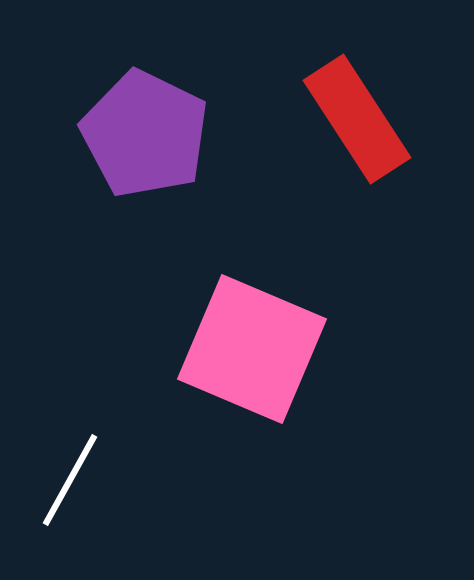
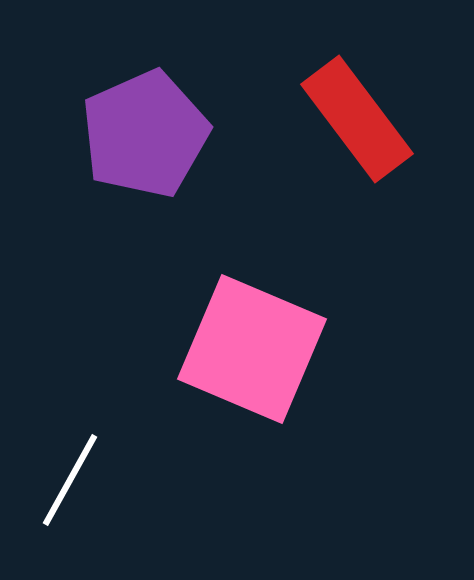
red rectangle: rotated 4 degrees counterclockwise
purple pentagon: rotated 22 degrees clockwise
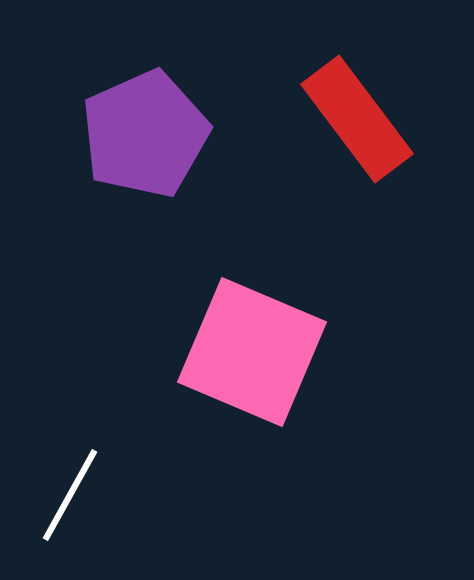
pink square: moved 3 px down
white line: moved 15 px down
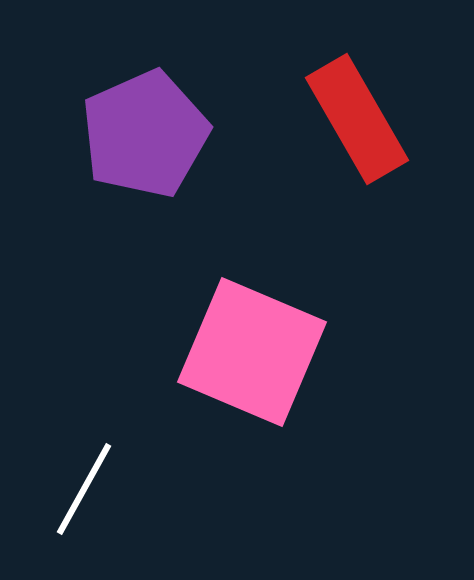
red rectangle: rotated 7 degrees clockwise
white line: moved 14 px right, 6 px up
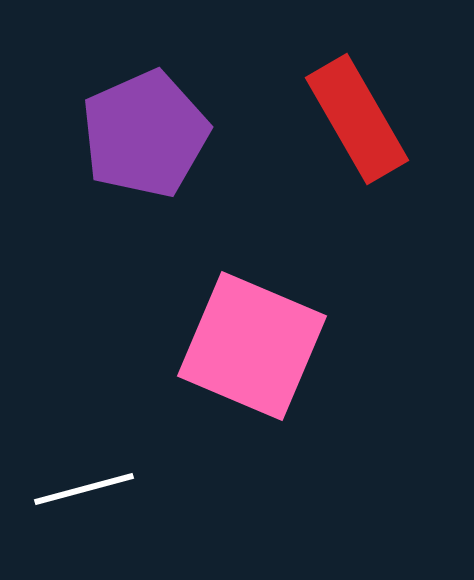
pink square: moved 6 px up
white line: rotated 46 degrees clockwise
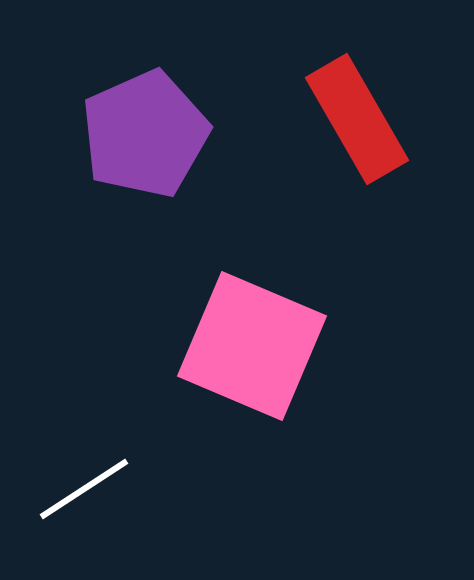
white line: rotated 18 degrees counterclockwise
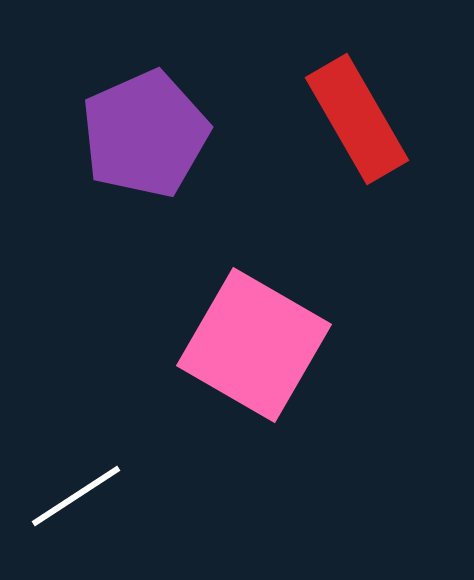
pink square: moved 2 px right, 1 px up; rotated 7 degrees clockwise
white line: moved 8 px left, 7 px down
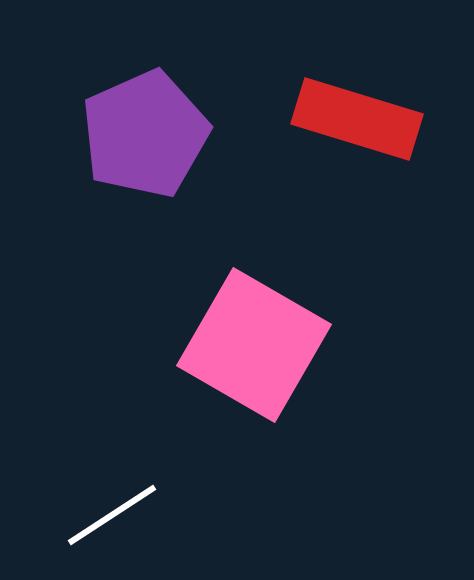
red rectangle: rotated 43 degrees counterclockwise
white line: moved 36 px right, 19 px down
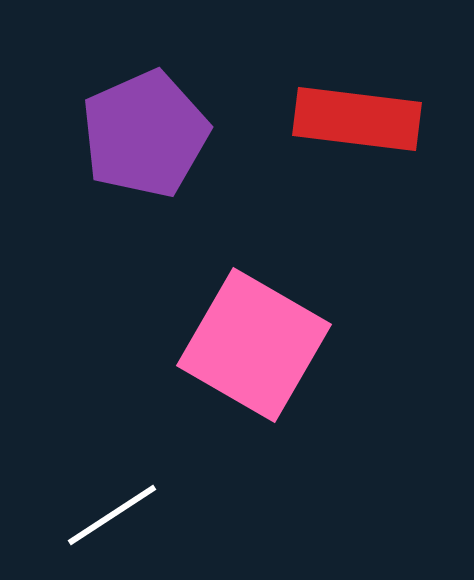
red rectangle: rotated 10 degrees counterclockwise
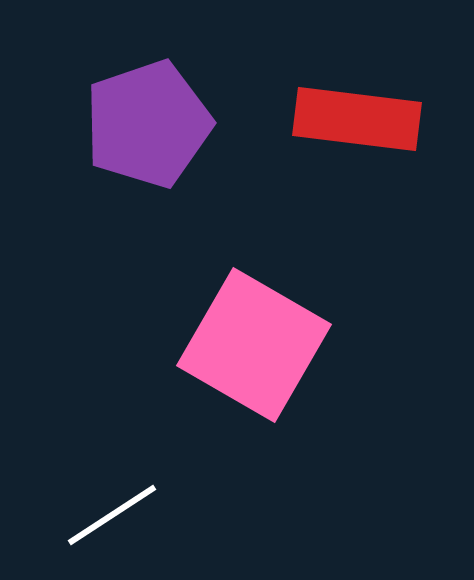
purple pentagon: moved 3 px right, 10 px up; rotated 5 degrees clockwise
